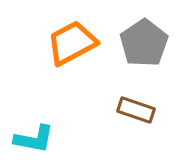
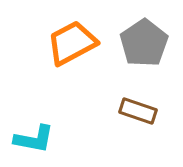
brown rectangle: moved 2 px right, 1 px down
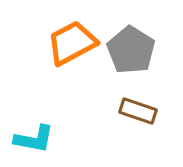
gray pentagon: moved 13 px left, 7 px down; rotated 6 degrees counterclockwise
